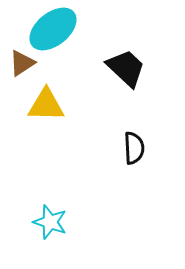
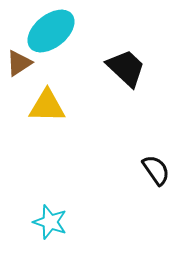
cyan ellipse: moved 2 px left, 2 px down
brown triangle: moved 3 px left
yellow triangle: moved 1 px right, 1 px down
black semicircle: moved 22 px right, 22 px down; rotated 32 degrees counterclockwise
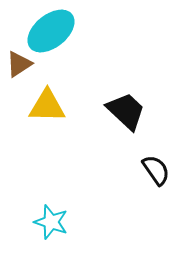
brown triangle: moved 1 px down
black trapezoid: moved 43 px down
cyan star: moved 1 px right
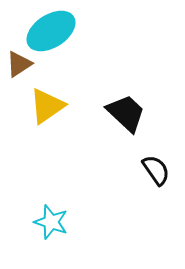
cyan ellipse: rotated 6 degrees clockwise
yellow triangle: rotated 36 degrees counterclockwise
black trapezoid: moved 2 px down
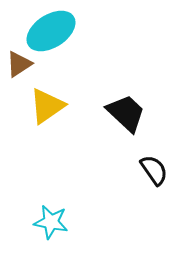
black semicircle: moved 2 px left
cyan star: rotated 8 degrees counterclockwise
